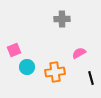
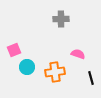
gray cross: moved 1 px left
pink semicircle: moved 1 px left, 1 px down; rotated 48 degrees clockwise
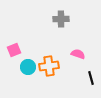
cyan circle: moved 1 px right
orange cross: moved 6 px left, 6 px up
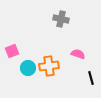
gray cross: rotated 14 degrees clockwise
pink square: moved 2 px left, 1 px down
cyan circle: moved 1 px down
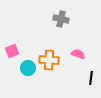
orange cross: moved 6 px up; rotated 12 degrees clockwise
black line: rotated 24 degrees clockwise
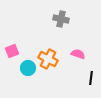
orange cross: moved 1 px left, 1 px up; rotated 24 degrees clockwise
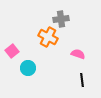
gray cross: rotated 21 degrees counterclockwise
pink square: rotated 16 degrees counterclockwise
orange cross: moved 22 px up
black line: moved 9 px left, 2 px down; rotated 16 degrees counterclockwise
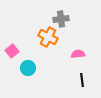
pink semicircle: rotated 24 degrees counterclockwise
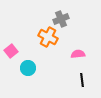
gray cross: rotated 14 degrees counterclockwise
pink square: moved 1 px left
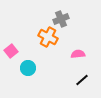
black line: rotated 56 degrees clockwise
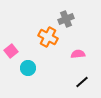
gray cross: moved 5 px right
black line: moved 2 px down
